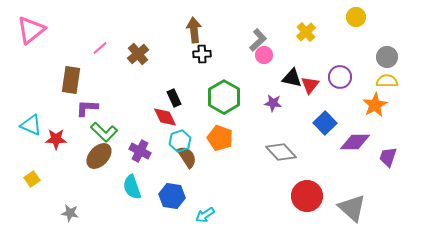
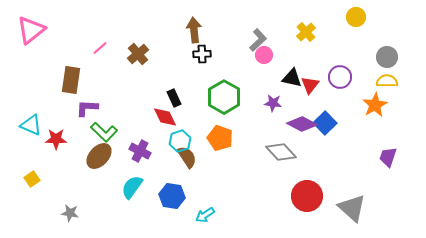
purple diamond: moved 53 px left, 18 px up; rotated 28 degrees clockwise
cyan semicircle: rotated 55 degrees clockwise
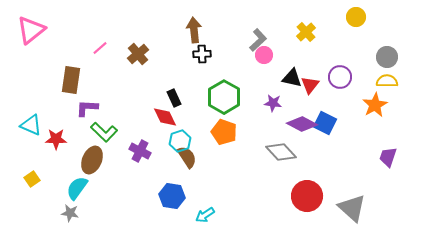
blue square: rotated 20 degrees counterclockwise
orange pentagon: moved 4 px right, 6 px up
brown ellipse: moved 7 px left, 4 px down; rotated 20 degrees counterclockwise
cyan semicircle: moved 55 px left, 1 px down
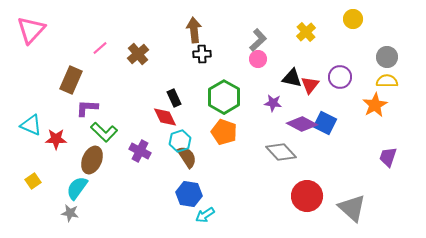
yellow circle: moved 3 px left, 2 px down
pink triangle: rotated 8 degrees counterclockwise
pink circle: moved 6 px left, 4 px down
brown rectangle: rotated 16 degrees clockwise
yellow square: moved 1 px right, 2 px down
blue hexagon: moved 17 px right, 2 px up
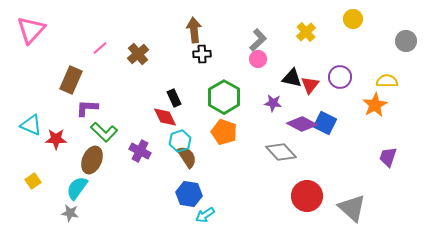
gray circle: moved 19 px right, 16 px up
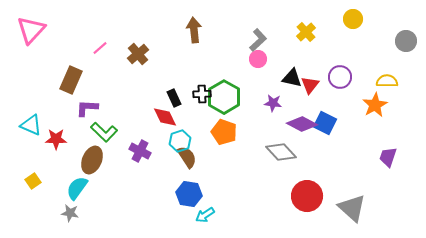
black cross: moved 40 px down
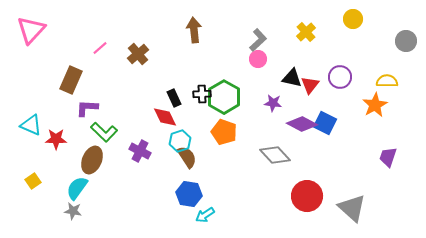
gray diamond: moved 6 px left, 3 px down
gray star: moved 3 px right, 2 px up
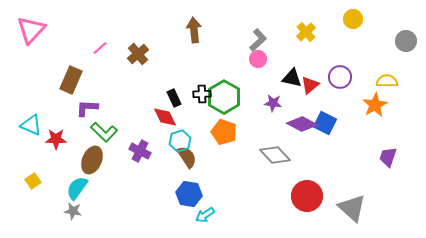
red triangle: rotated 12 degrees clockwise
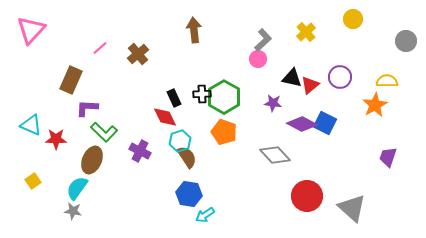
gray L-shape: moved 5 px right
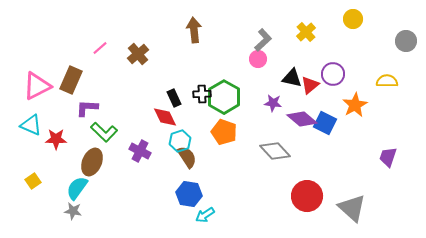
pink triangle: moved 6 px right, 56 px down; rotated 20 degrees clockwise
purple circle: moved 7 px left, 3 px up
orange star: moved 20 px left
purple diamond: moved 5 px up; rotated 12 degrees clockwise
gray diamond: moved 4 px up
brown ellipse: moved 2 px down
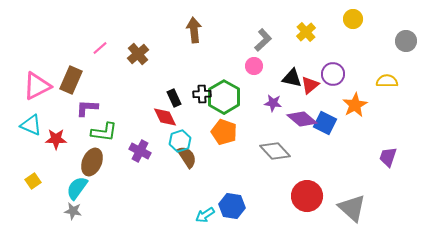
pink circle: moved 4 px left, 7 px down
green L-shape: rotated 36 degrees counterclockwise
blue hexagon: moved 43 px right, 12 px down
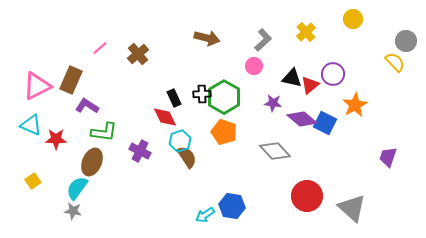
brown arrow: moved 13 px right, 8 px down; rotated 110 degrees clockwise
yellow semicircle: moved 8 px right, 19 px up; rotated 45 degrees clockwise
purple L-shape: moved 2 px up; rotated 30 degrees clockwise
